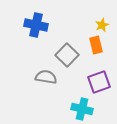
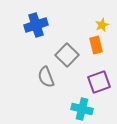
blue cross: rotated 30 degrees counterclockwise
gray semicircle: rotated 120 degrees counterclockwise
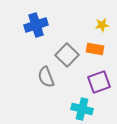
yellow star: rotated 16 degrees clockwise
orange rectangle: moved 1 px left, 4 px down; rotated 66 degrees counterclockwise
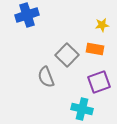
blue cross: moved 9 px left, 10 px up
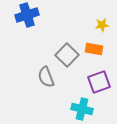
orange rectangle: moved 1 px left
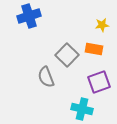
blue cross: moved 2 px right, 1 px down
